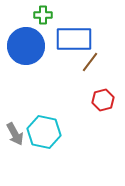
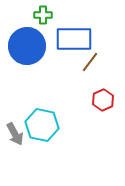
blue circle: moved 1 px right
red hexagon: rotated 10 degrees counterclockwise
cyan hexagon: moved 2 px left, 7 px up
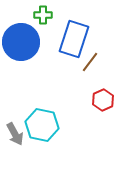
blue rectangle: rotated 72 degrees counterclockwise
blue circle: moved 6 px left, 4 px up
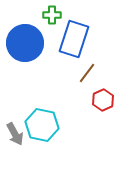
green cross: moved 9 px right
blue circle: moved 4 px right, 1 px down
brown line: moved 3 px left, 11 px down
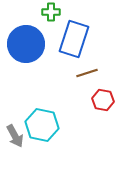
green cross: moved 1 px left, 3 px up
blue circle: moved 1 px right, 1 px down
brown line: rotated 35 degrees clockwise
red hexagon: rotated 25 degrees counterclockwise
gray arrow: moved 2 px down
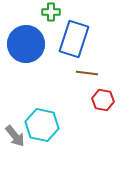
brown line: rotated 25 degrees clockwise
gray arrow: rotated 10 degrees counterclockwise
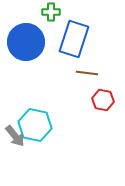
blue circle: moved 2 px up
cyan hexagon: moved 7 px left
